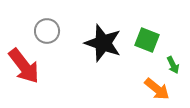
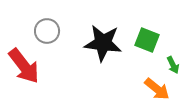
black star: rotated 12 degrees counterclockwise
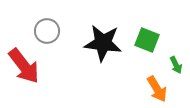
green arrow: moved 3 px right
orange arrow: rotated 20 degrees clockwise
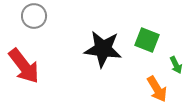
gray circle: moved 13 px left, 15 px up
black star: moved 6 px down
